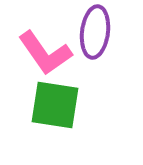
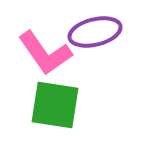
purple ellipse: rotated 69 degrees clockwise
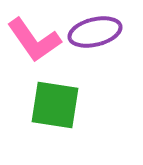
pink L-shape: moved 11 px left, 13 px up
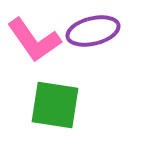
purple ellipse: moved 2 px left, 1 px up
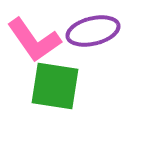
green square: moved 19 px up
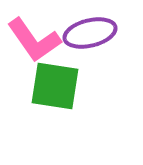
purple ellipse: moved 3 px left, 2 px down
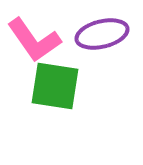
purple ellipse: moved 12 px right, 1 px down
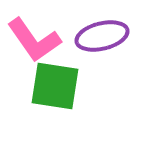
purple ellipse: moved 2 px down
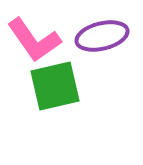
green square: rotated 22 degrees counterclockwise
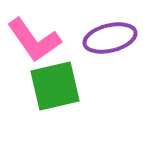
purple ellipse: moved 8 px right, 2 px down
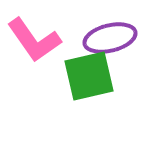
green square: moved 34 px right, 10 px up
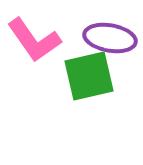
purple ellipse: rotated 24 degrees clockwise
